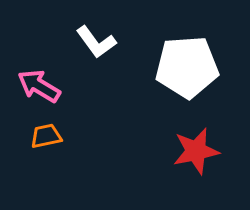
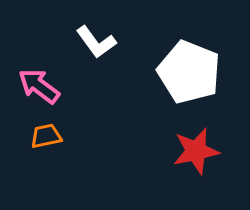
white pentagon: moved 2 px right, 5 px down; rotated 26 degrees clockwise
pink arrow: rotated 6 degrees clockwise
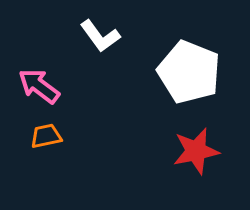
white L-shape: moved 4 px right, 6 px up
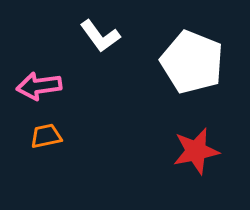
white pentagon: moved 3 px right, 10 px up
pink arrow: rotated 45 degrees counterclockwise
